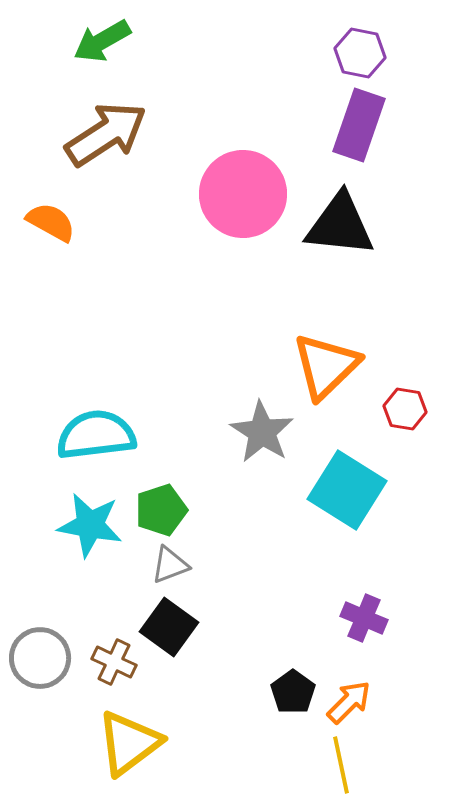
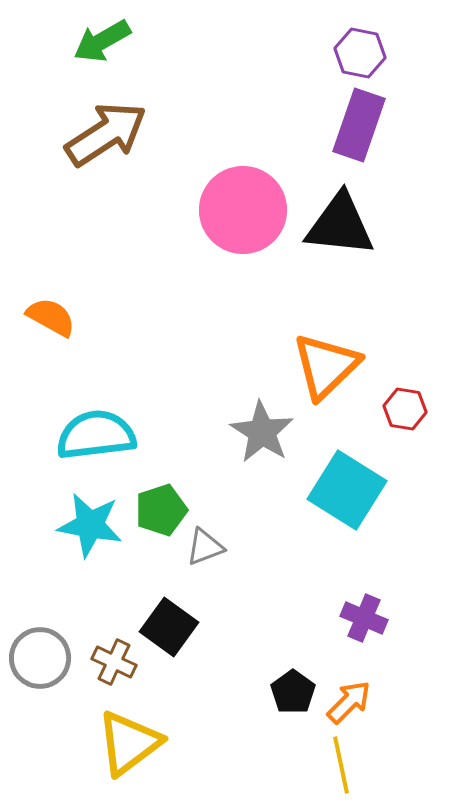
pink circle: moved 16 px down
orange semicircle: moved 95 px down
gray triangle: moved 35 px right, 18 px up
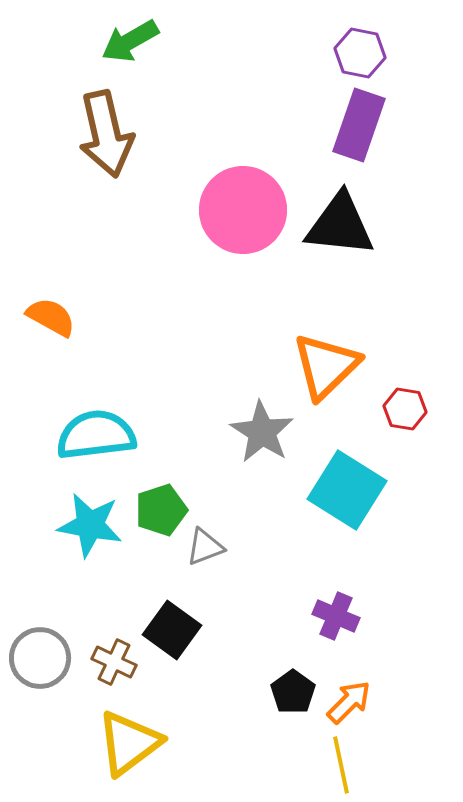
green arrow: moved 28 px right
brown arrow: rotated 110 degrees clockwise
purple cross: moved 28 px left, 2 px up
black square: moved 3 px right, 3 px down
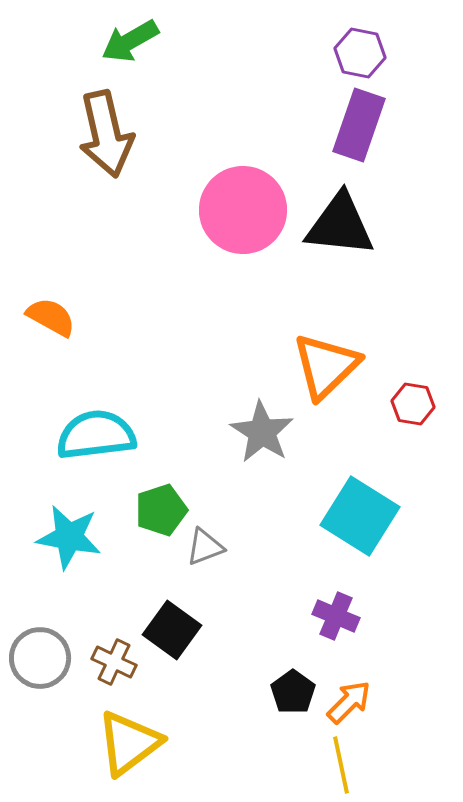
red hexagon: moved 8 px right, 5 px up
cyan square: moved 13 px right, 26 px down
cyan star: moved 21 px left, 12 px down
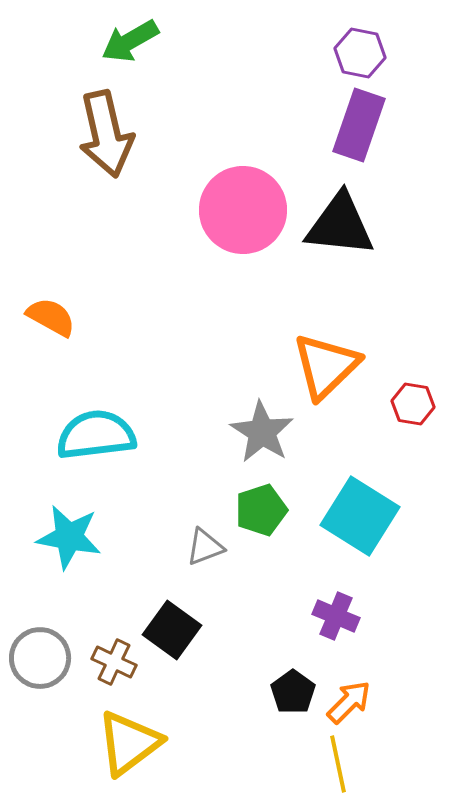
green pentagon: moved 100 px right
yellow line: moved 3 px left, 1 px up
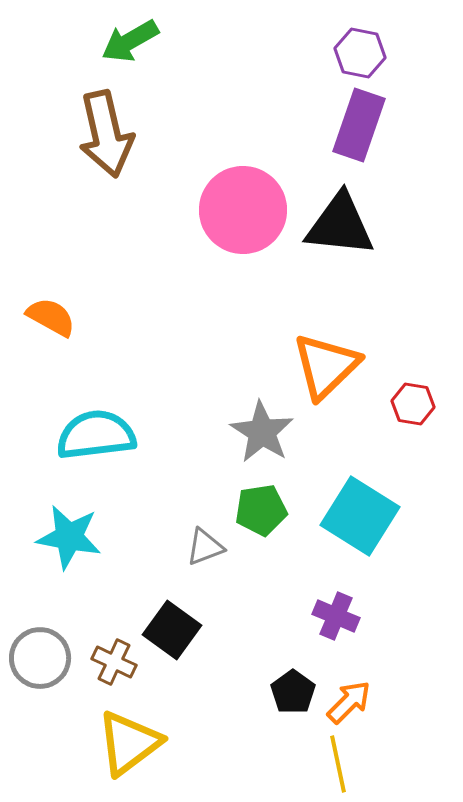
green pentagon: rotated 9 degrees clockwise
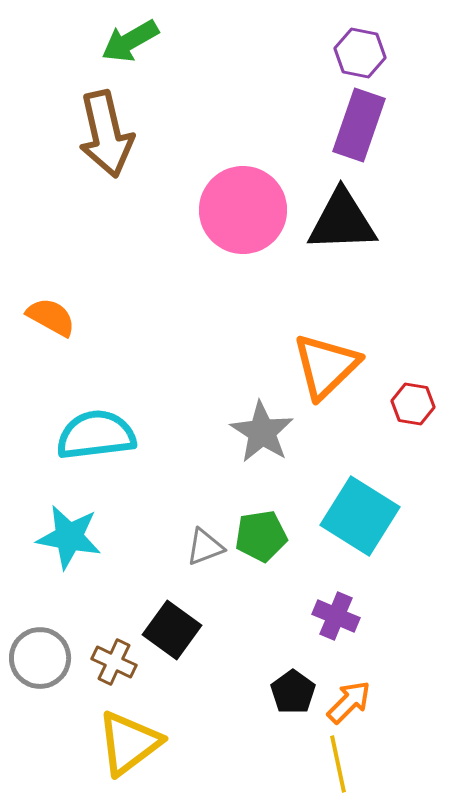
black triangle: moved 2 px right, 4 px up; rotated 8 degrees counterclockwise
green pentagon: moved 26 px down
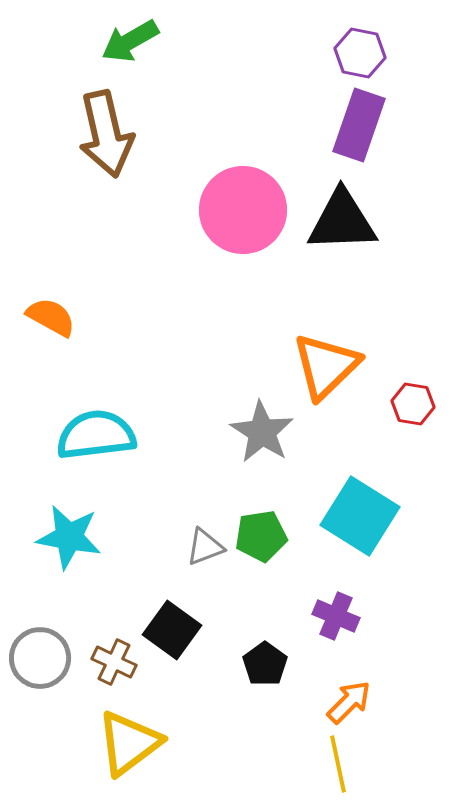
black pentagon: moved 28 px left, 28 px up
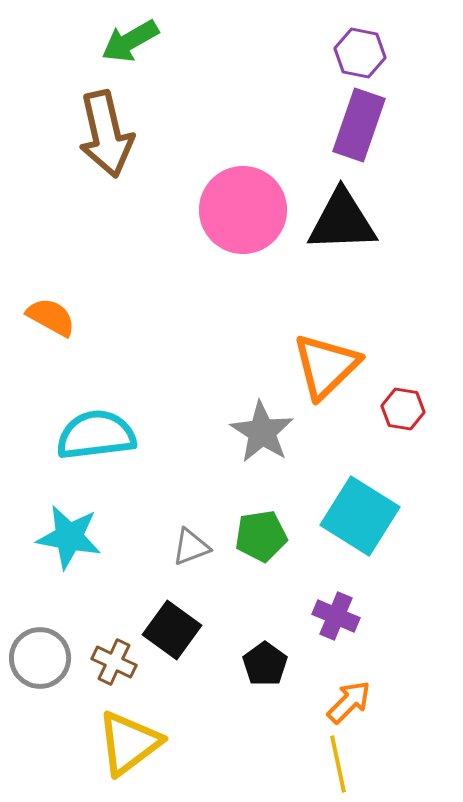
red hexagon: moved 10 px left, 5 px down
gray triangle: moved 14 px left
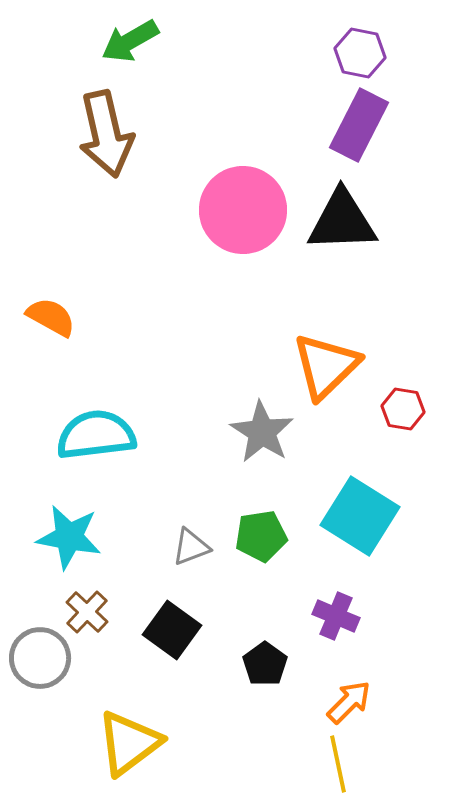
purple rectangle: rotated 8 degrees clockwise
brown cross: moved 27 px left, 50 px up; rotated 18 degrees clockwise
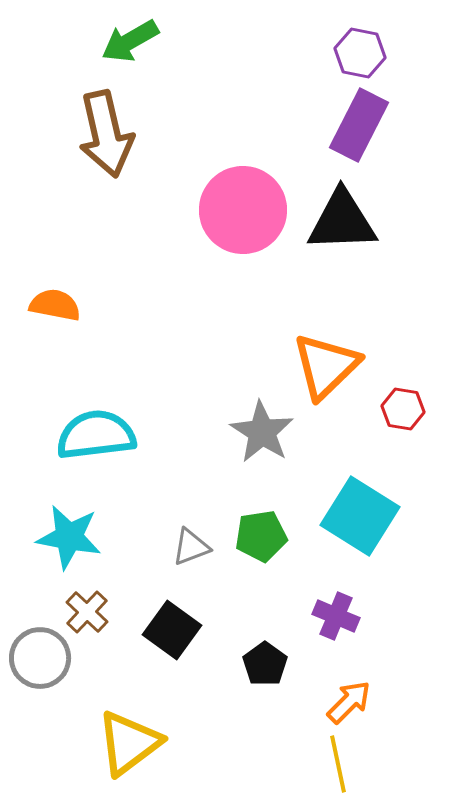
orange semicircle: moved 4 px right, 12 px up; rotated 18 degrees counterclockwise
